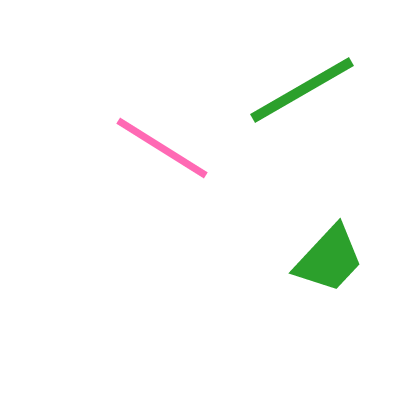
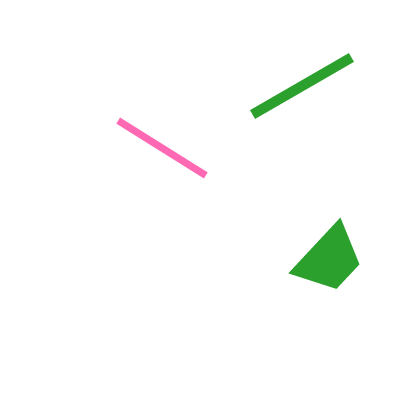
green line: moved 4 px up
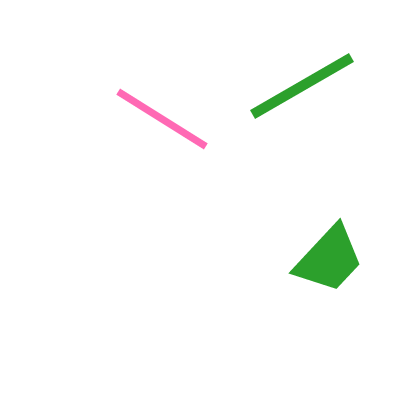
pink line: moved 29 px up
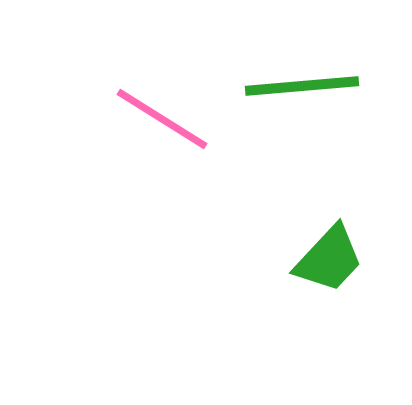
green line: rotated 25 degrees clockwise
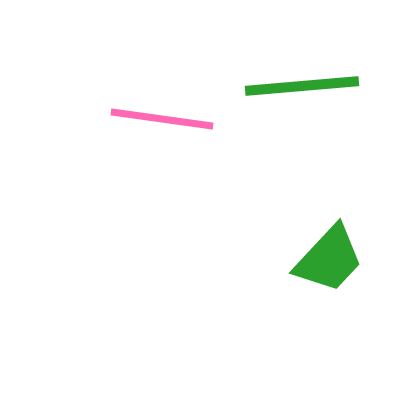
pink line: rotated 24 degrees counterclockwise
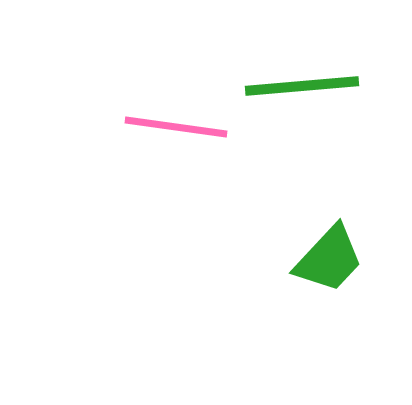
pink line: moved 14 px right, 8 px down
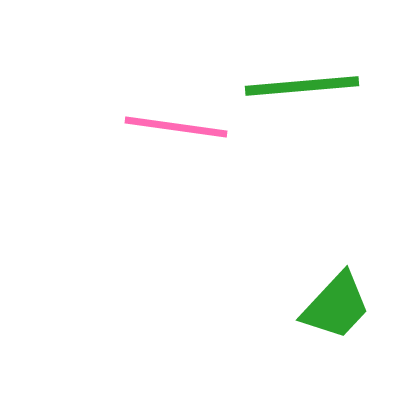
green trapezoid: moved 7 px right, 47 px down
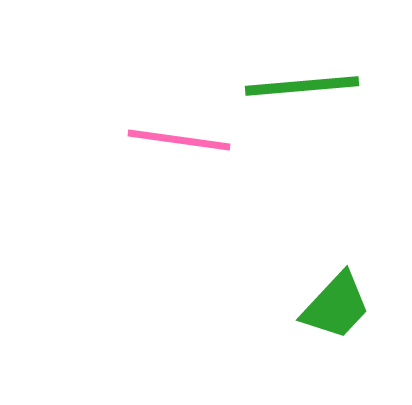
pink line: moved 3 px right, 13 px down
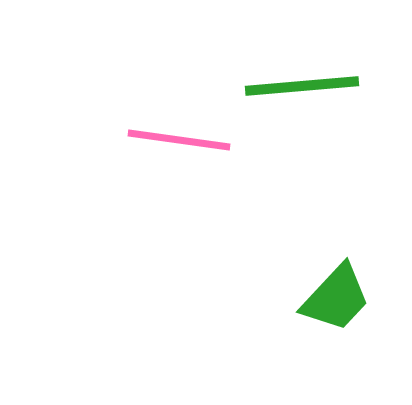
green trapezoid: moved 8 px up
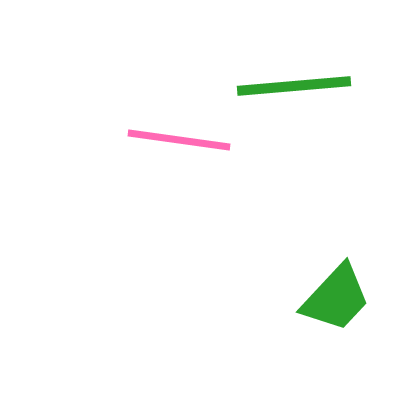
green line: moved 8 px left
